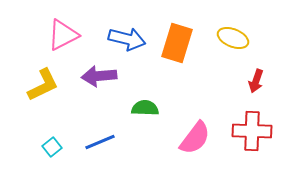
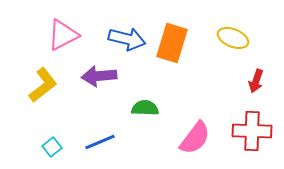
orange rectangle: moved 5 px left
yellow L-shape: rotated 12 degrees counterclockwise
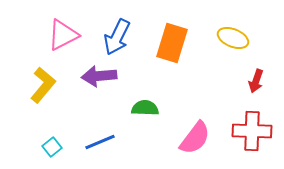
blue arrow: moved 10 px left, 2 px up; rotated 102 degrees clockwise
yellow L-shape: rotated 12 degrees counterclockwise
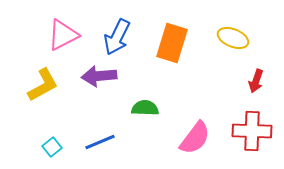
yellow L-shape: rotated 21 degrees clockwise
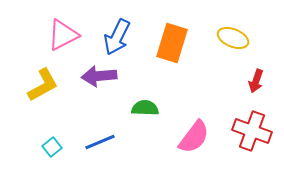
red cross: rotated 18 degrees clockwise
pink semicircle: moved 1 px left, 1 px up
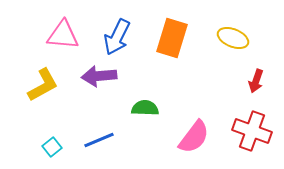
pink triangle: rotated 32 degrees clockwise
orange rectangle: moved 5 px up
blue line: moved 1 px left, 2 px up
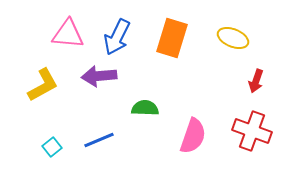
pink triangle: moved 5 px right, 1 px up
pink semicircle: moved 1 px left, 1 px up; rotated 18 degrees counterclockwise
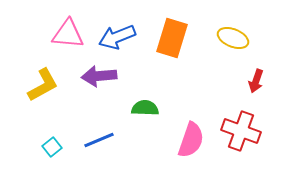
blue arrow: rotated 42 degrees clockwise
red cross: moved 11 px left
pink semicircle: moved 2 px left, 4 px down
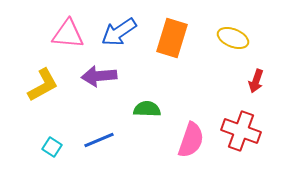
blue arrow: moved 2 px right, 5 px up; rotated 12 degrees counterclockwise
green semicircle: moved 2 px right, 1 px down
cyan square: rotated 18 degrees counterclockwise
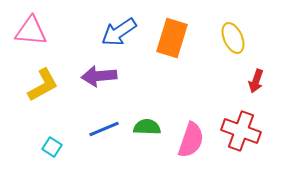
pink triangle: moved 37 px left, 3 px up
yellow ellipse: rotated 44 degrees clockwise
green semicircle: moved 18 px down
blue line: moved 5 px right, 11 px up
